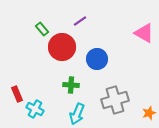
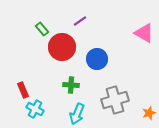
red rectangle: moved 6 px right, 4 px up
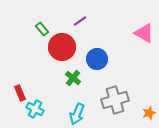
green cross: moved 2 px right, 7 px up; rotated 35 degrees clockwise
red rectangle: moved 3 px left, 3 px down
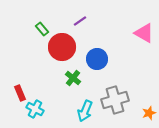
cyan arrow: moved 8 px right, 3 px up
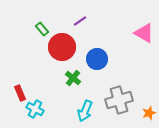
gray cross: moved 4 px right
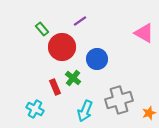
red rectangle: moved 35 px right, 6 px up
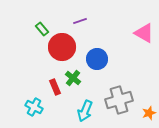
purple line: rotated 16 degrees clockwise
cyan cross: moved 1 px left, 2 px up
